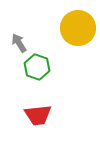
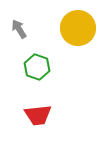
gray arrow: moved 14 px up
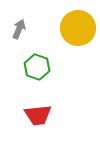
gray arrow: rotated 54 degrees clockwise
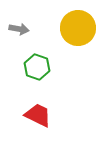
gray arrow: rotated 78 degrees clockwise
red trapezoid: rotated 148 degrees counterclockwise
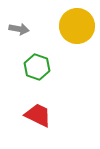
yellow circle: moved 1 px left, 2 px up
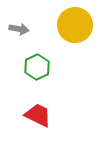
yellow circle: moved 2 px left, 1 px up
green hexagon: rotated 15 degrees clockwise
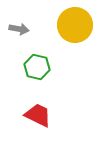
green hexagon: rotated 20 degrees counterclockwise
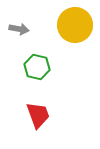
red trapezoid: rotated 44 degrees clockwise
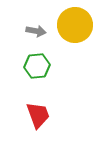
gray arrow: moved 17 px right, 2 px down
green hexagon: moved 1 px up; rotated 20 degrees counterclockwise
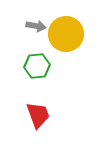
yellow circle: moved 9 px left, 9 px down
gray arrow: moved 5 px up
